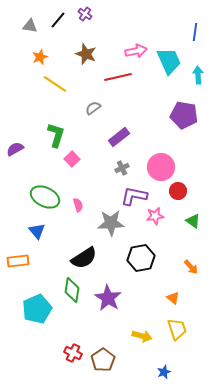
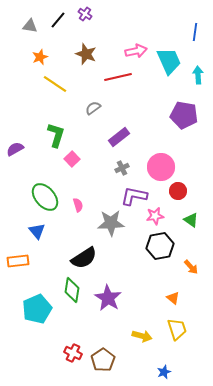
green ellipse: rotated 24 degrees clockwise
green triangle: moved 2 px left, 1 px up
black hexagon: moved 19 px right, 12 px up
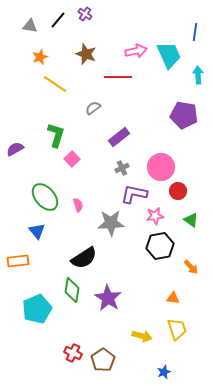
cyan trapezoid: moved 6 px up
red line: rotated 12 degrees clockwise
purple L-shape: moved 2 px up
orange triangle: rotated 32 degrees counterclockwise
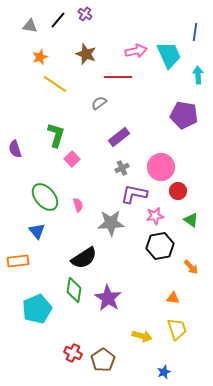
gray semicircle: moved 6 px right, 5 px up
purple semicircle: rotated 78 degrees counterclockwise
green diamond: moved 2 px right
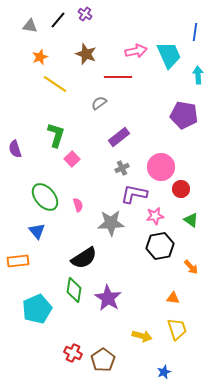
red circle: moved 3 px right, 2 px up
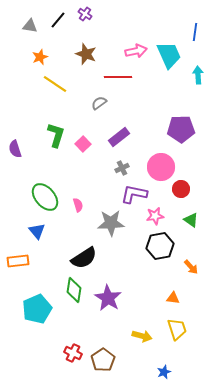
purple pentagon: moved 3 px left, 14 px down; rotated 12 degrees counterclockwise
pink square: moved 11 px right, 15 px up
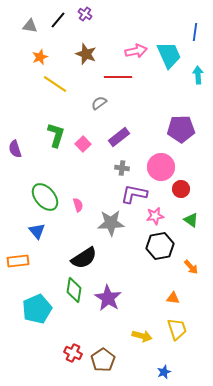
gray cross: rotated 32 degrees clockwise
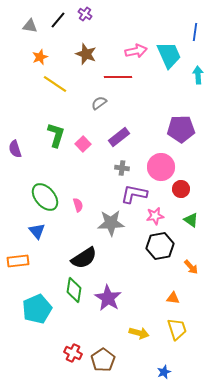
yellow arrow: moved 3 px left, 3 px up
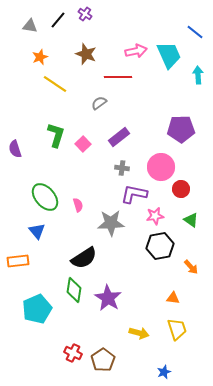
blue line: rotated 60 degrees counterclockwise
